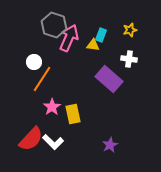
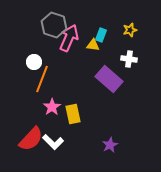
orange line: rotated 12 degrees counterclockwise
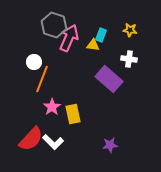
yellow star: rotated 24 degrees clockwise
purple star: rotated 21 degrees clockwise
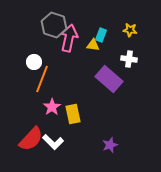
pink arrow: rotated 12 degrees counterclockwise
purple star: rotated 14 degrees counterclockwise
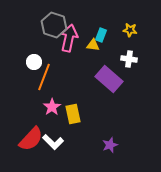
orange line: moved 2 px right, 2 px up
